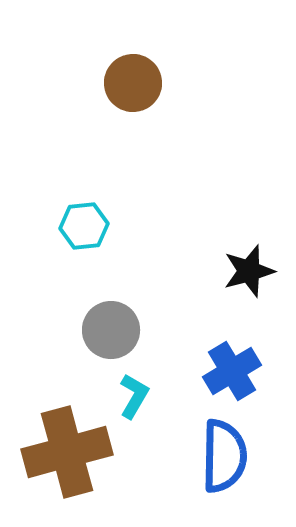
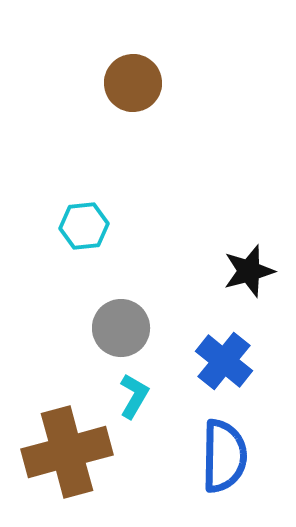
gray circle: moved 10 px right, 2 px up
blue cross: moved 8 px left, 10 px up; rotated 20 degrees counterclockwise
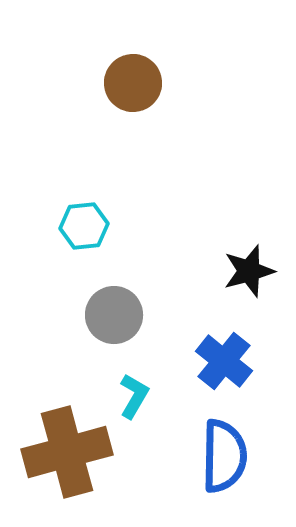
gray circle: moved 7 px left, 13 px up
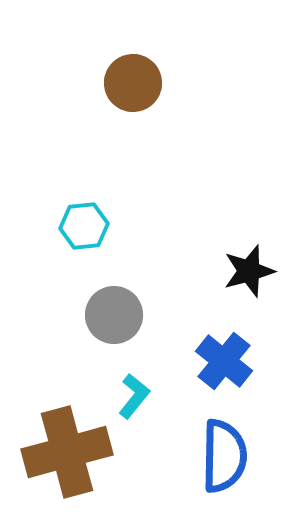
cyan L-shape: rotated 9 degrees clockwise
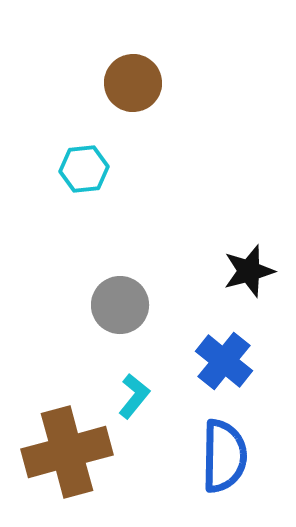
cyan hexagon: moved 57 px up
gray circle: moved 6 px right, 10 px up
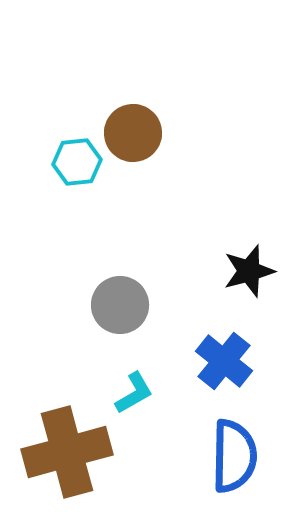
brown circle: moved 50 px down
cyan hexagon: moved 7 px left, 7 px up
cyan L-shape: moved 3 px up; rotated 21 degrees clockwise
blue semicircle: moved 10 px right
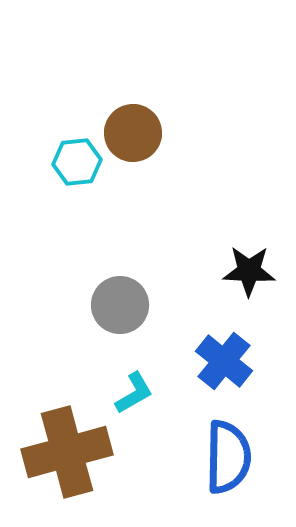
black star: rotated 18 degrees clockwise
blue semicircle: moved 6 px left, 1 px down
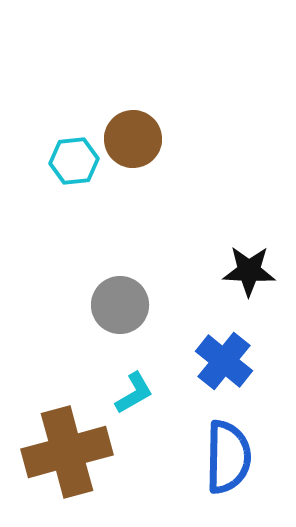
brown circle: moved 6 px down
cyan hexagon: moved 3 px left, 1 px up
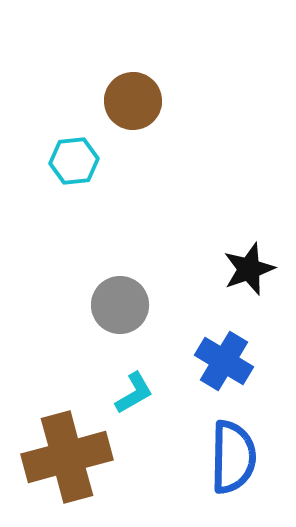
brown circle: moved 38 px up
black star: moved 2 px up; rotated 22 degrees counterclockwise
blue cross: rotated 8 degrees counterclockwise
brown cross: moved 5 px down
blue semicircle: moved 5 px right
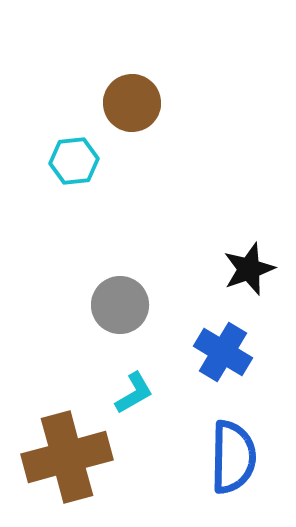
brown circle: moved 1 px left, 2 px down
blue cross: moved 1 px left, 9 px up
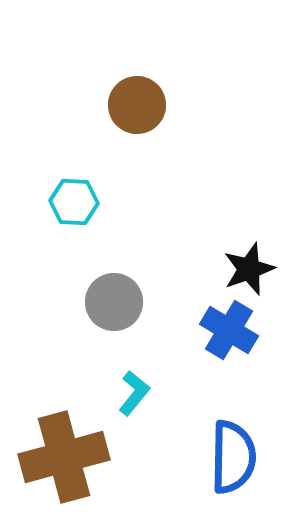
brown circle: moved 5 px right, 2 px down
cyan hexagon: moved 41 px down; rotated 9 degrees clockwise
gray circle: moved 6 px left, 3 px up
blue cross: moved 6 px right, 22 px up
cyan L-shape: rotated 21 degrees counterclockwise
brown cross: moved 3 px left
